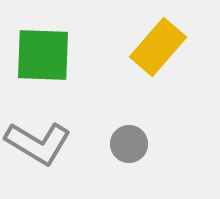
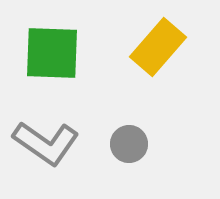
green square: moved 9 px right, 2 px up
gray L-shape: moved 8 px right; rotated 4 degrees clockwise
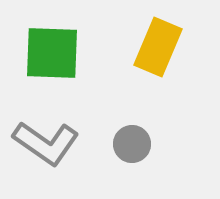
yellow rectangle: rotated 18 degrees counterclockwise
gray circle: moved 3 px right
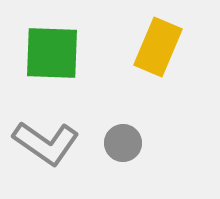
gray circle: moved 9 px left, 1 px up
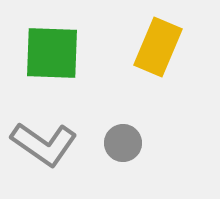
gray L-shape: moved 2 px left, 1 px down
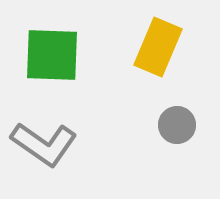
green square: moved 2 px down
gray circle: moved 54 px right, 18 px up
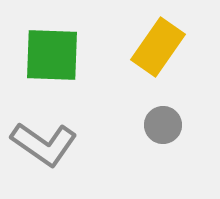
yellow rectangle: rotated 12 degrees clockwise
gray circle: moved 14 px left
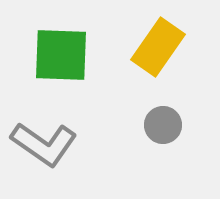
green square: moved 9 px right
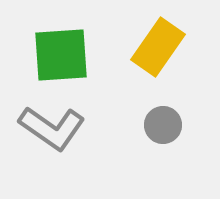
green square: rotated 6 degrees counterclockwise
gray L-shape: moved 8 px right, 16 px up
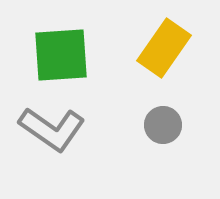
yellow rectangle: moved 6 px right, 1 px down
gray L-shape: moved 1 px down
